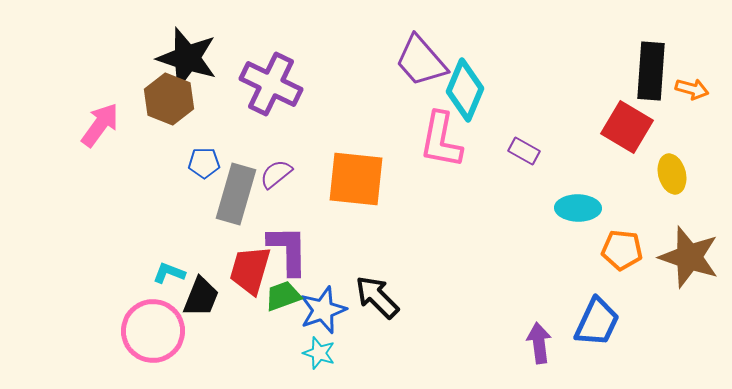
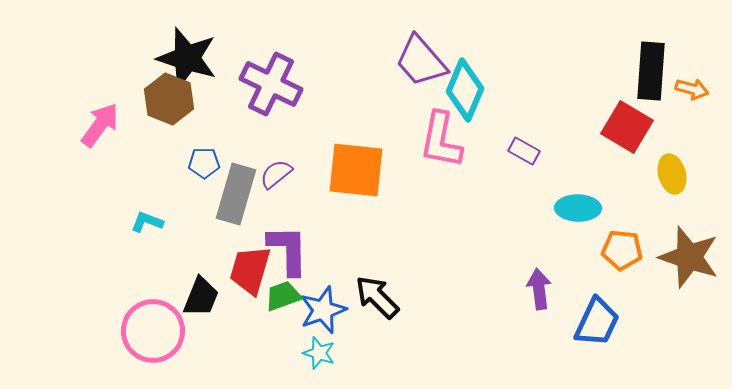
orange square: moved 9 px up
cyan L-shape: moved 22 px left, 51 px up
purple arrow: moved 54 px up
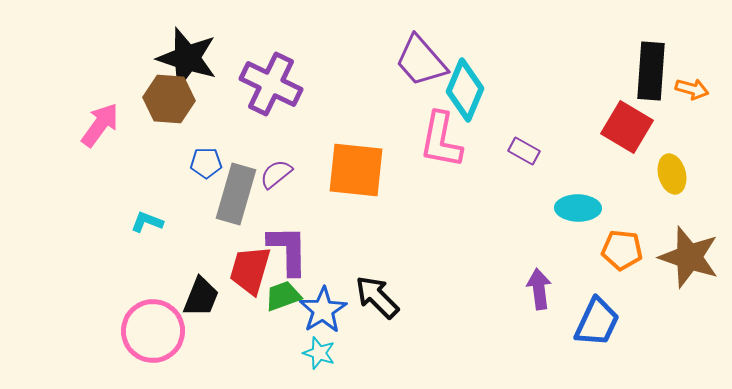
brown hexagon: rotated 18 degrees counterclockwise
blue pentagon: moved 2 px right
blue star: rotated 12 degrees counterclockwise
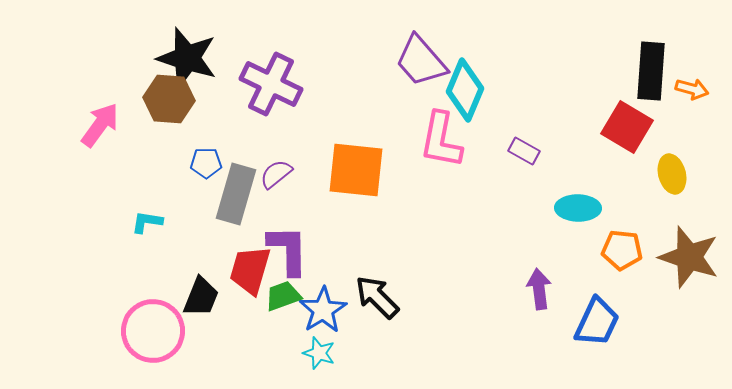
cyan L-shape: rotated 12 degrees counterclockwise
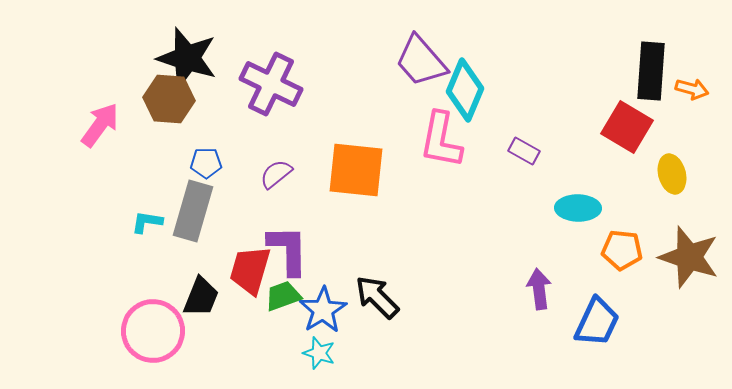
gray rectangle: moved 43 px left, 17 px down
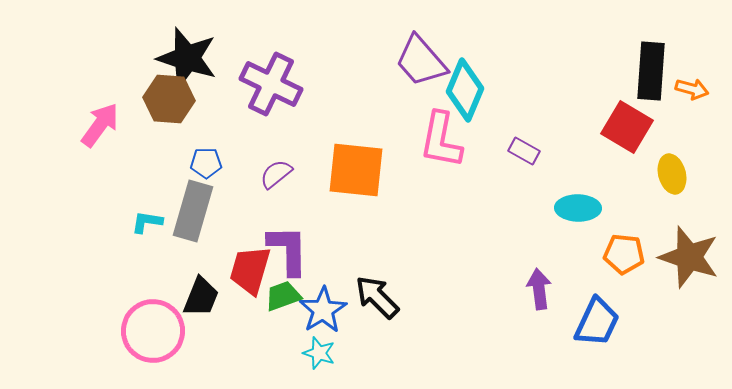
orange pentagon: moved 2 px right, 4 px down
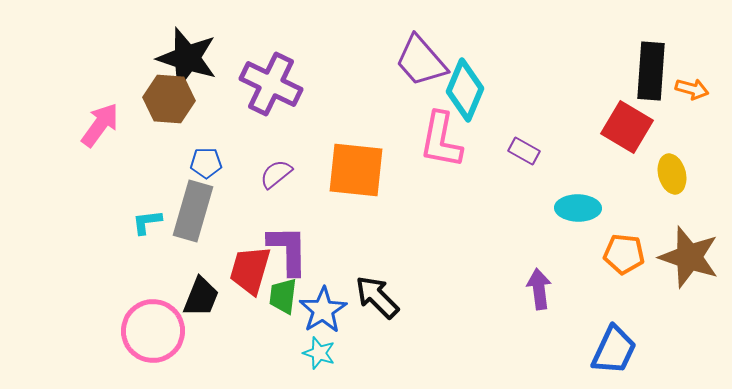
cyan L-shape: rotated 16 degrees counterclockwise
green trapezoid: rotated 63 degrees counterclockwise
blue trapezoid: moved 17 px right, 28 px down
